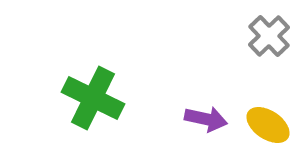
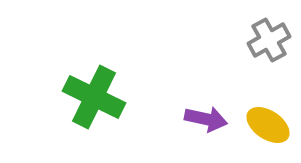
gray cross: moved 4 px down; rotated 15 degrees clockwise
green cross: moved 1 px right, 1 px up
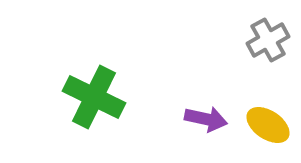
gray cross: moved 1 px left
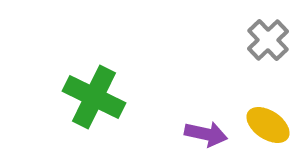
gray cross: rotated 15 degrees counterclockwise
purple arrow: moved 15 px down
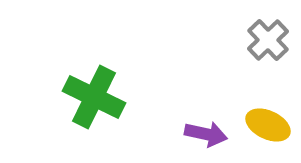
yellow ellipse: rotated 9 degrees counterclockwise
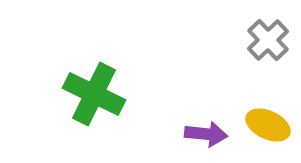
green cross: moved 3 px up
purple arrow: rotated 6 degrees counterclockwise
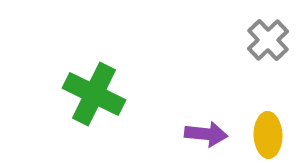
yellow ellipse: moved 10 px down; rotated 63 degrees clockwise
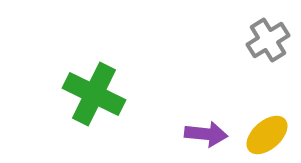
gray cross: rotated 12 degrees clockwise
yellow ellipse: moved 1 px left; rotated 51 degrees clockwise
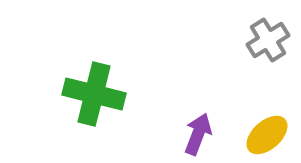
green cross: rotated 12 degrees counterclockwise
purple arrow: moved 8 px left; rotated 75 degrees counterclockwise
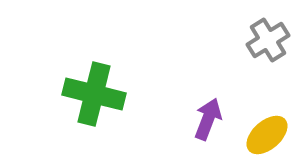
purple arrow: moved 10 px right, 15 px up
